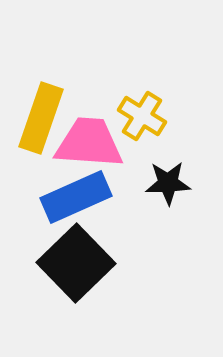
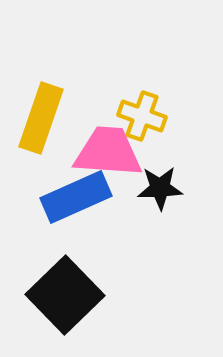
yellow cross: rotated 12 degrees counterclockwise
pink trapezoid: moved 19 px right, 9 px down
black star: moved 8 px left, 5 px down
black square: moved 11 px left, 32 px down
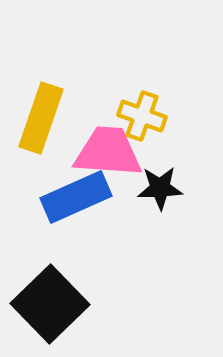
black square: moved 15 px left, 9 px down
